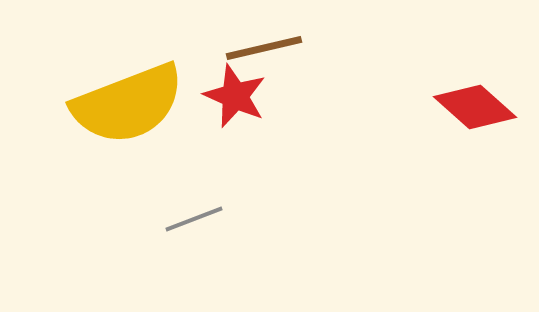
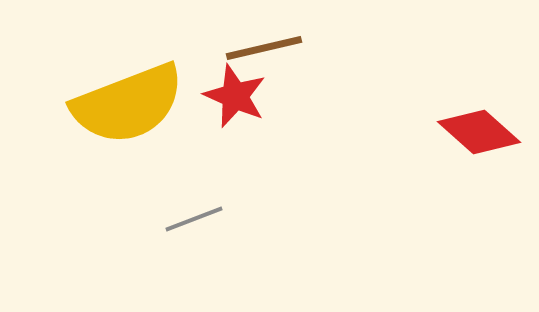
red diamond: moved 4 px right, 25 px down
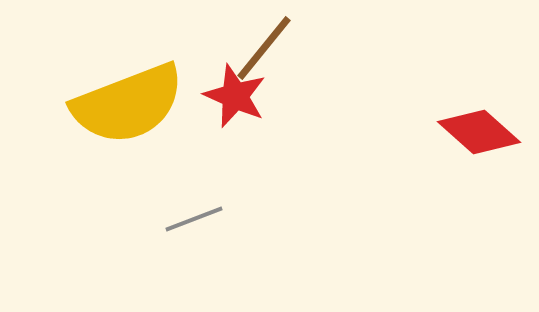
brown line: rotated 38 degrees counterclockwise
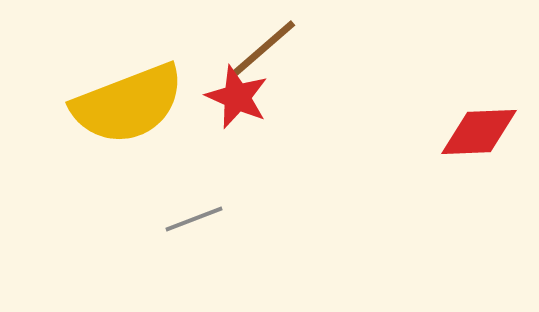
brown line: rotated 10 degrees clockwise
red star: moved 2 px right, 1 px down
red diamond: rotated 44 degrees counterclockwise
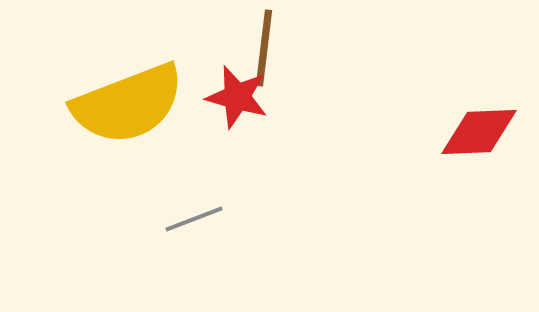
brown line: rotated 42 degrees counterclockwise
red star: rotated 8 degrees counterclockwise
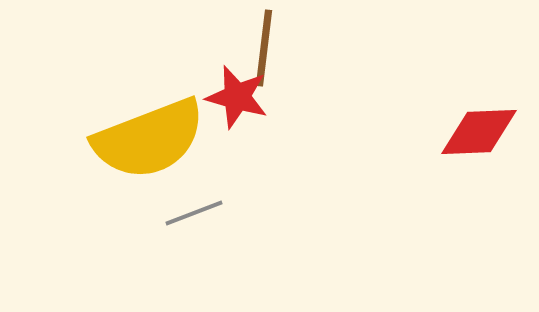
yellow semicircle: moved 21 px right, 35 px down
gray line: moved 6 px up
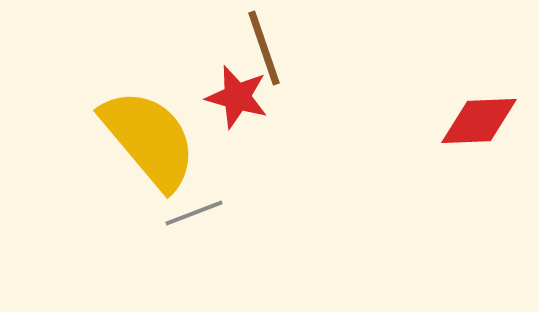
brown line: rotated 26 degrees counterclockwise
red diamond: moved 11 px up
yellow semicircle: rotated 109 degrees counterclockwise
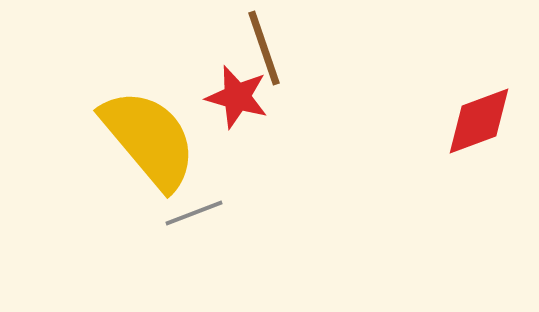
red diamond: rotated 18 degrees counterclockwise
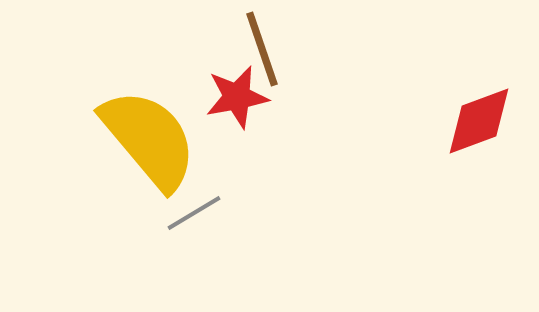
brown line: moved 2 px left, 1 px down
red star: rotated 26 degrees counterclockwise
gray line: rotated 10 degrees counterclockwise
